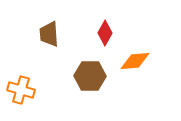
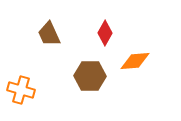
brown trapezoid: rotated 20 degrees counterclockwise
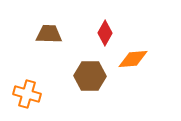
brown trapezoid: rotated 116 degrees clockwise
orange diamond: moved 2 px left, 2 px up
orange cross: moved 6 px right, 4 px down
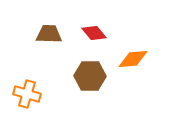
red diamond: moved 11 px left; rotated 70 degrees counterclockwise
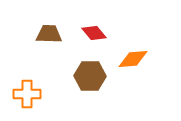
orange cross: rotated 16 degrees counterclockwise
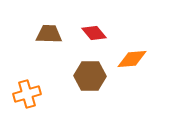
orange diamond: moved 1 px left
orange cross: rotated 16 degrees counterclockwise
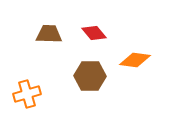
orange diamond: moved 3 px right, 1 px down; rotated 12 degrees clockwise
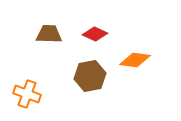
red diamond: moved 1 px right, 1 px down; rotated 25 degrees counterclockwise
brown hexagon: rotated 12 degrees counterclockwise
orange cross: rotated 36 degrees clockwise
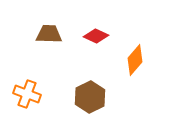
red diamond: moved 1 px right, 2 px down
orange diamond: rotated 56 degrees counterclockwise
brown hexagon: moved 21 px down; rotated 16 degrees counterclockwise
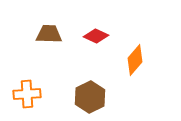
orange cross: rotated 24 degrees counterclockwise
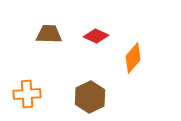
orange diamond: moved 2 px left, 2 px up
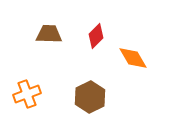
red diamond: rotated 70 degrees counterclockwise
orange diamond: rotated 72 degrees counterclockwise
orange cross: rotated 16 degrees counterclockwise
